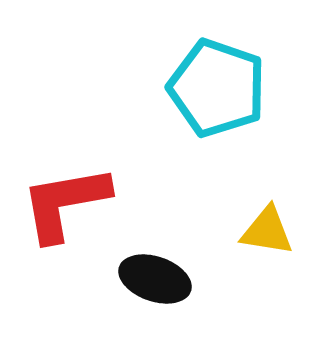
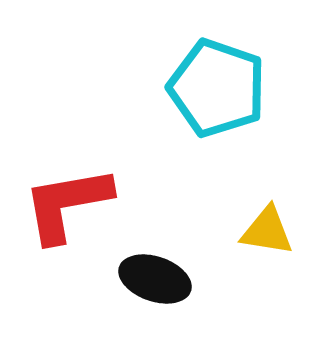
red L-shape: moved 2 px right, 1 px down
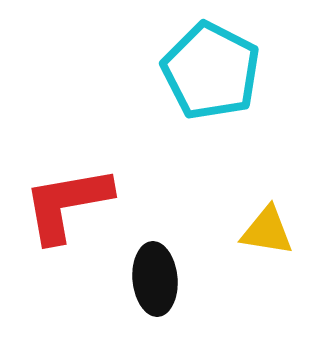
cyan pentagon: moved 6 px left, 17 px up; rotated 8 degrees clockwise
black ellipse: rotated 66 degrees clockwise
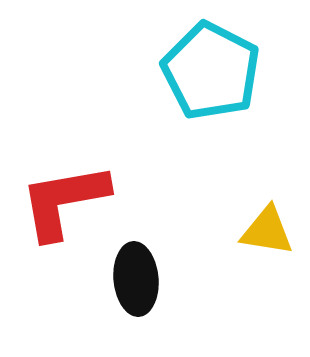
red L-shape: moved 3 px left, 3 px up
black ellipse: moved 19 px left
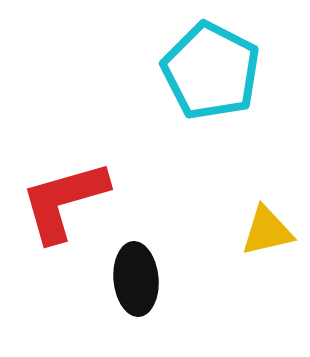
red L-shape: rotated 6 degrees counterclockwise
yellow triangle: rotated 22 degrees counterclockwise
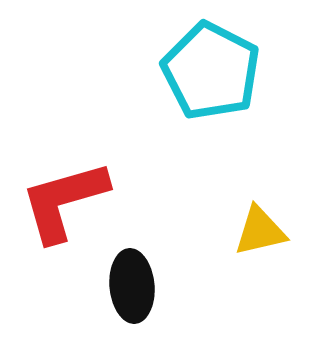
yellow triangle: moved 7 px left
black ellipse: moved 4 px left, 7 px down
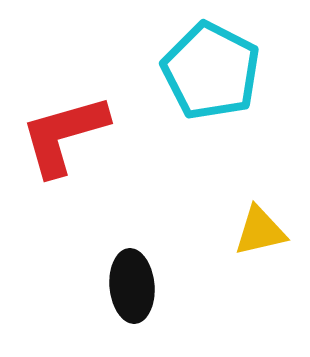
red L-shape: moved 66 px up
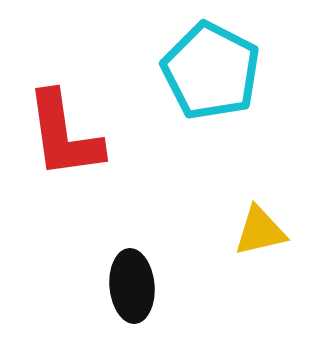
red L-shape: rotated 82 degrees counterclockwise
